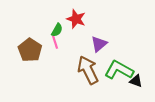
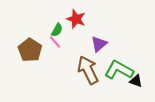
pink line: rotated 24 degrees counterclockwise
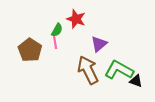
pink line: rotated 32 degrees clockwise
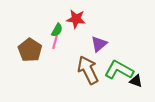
red star: rotated 12 degrees counterclockwise
pink line: rotated 24 degrees clockwise
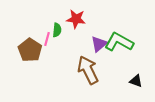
green semicircle: rotated 24 degrees counterclockwise
pink line: moved 8 px left, 3 px up
green L-shape: moved 28 px up
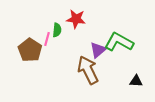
purple triangle: moved 1 px left, 6 px down
black triangle: rotated 16 degrees counterclockwise
